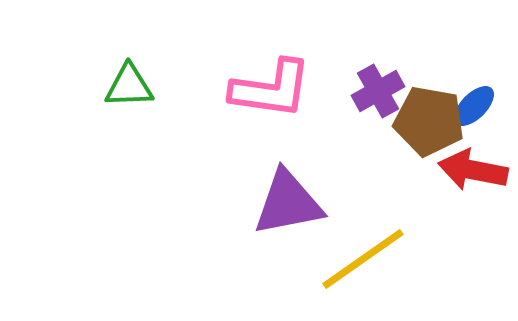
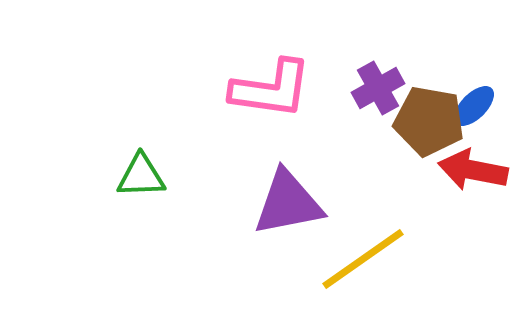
green triangle: moved 12 px right, 90 px down
purple cross: moved 3 px up
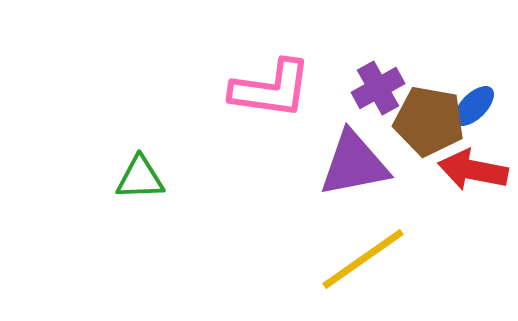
green triangle: moved 1 px left, 2 px down
purple triangle: moved 66 px right, 39 px up
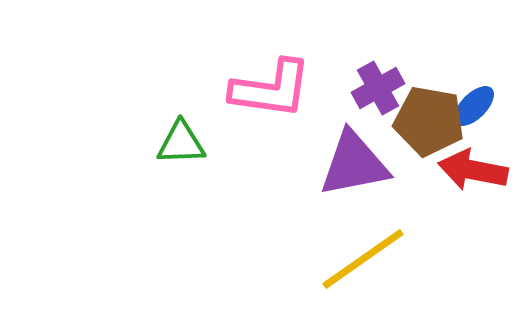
green triangle: moved 41 px right, 35 px up
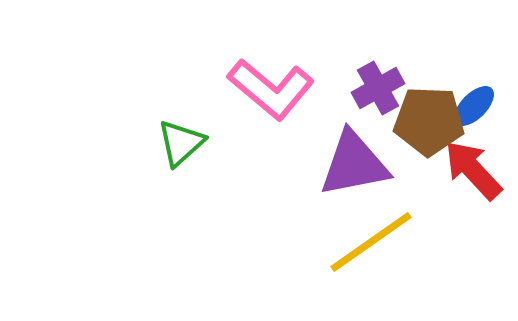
pink L-shape: rotated 32 degrees clockwise
brown pentagon: rotated 8 degrees counterclockwise
green triangle: rotated 40 degrees counterclockwise
red arrow: rotated 36 degrees clockwise
yellow line: moved 8 px right, 17 px up
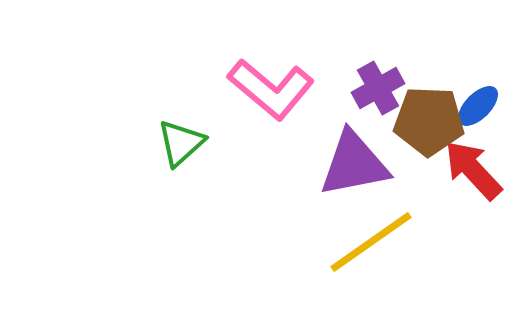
blue ellipse: moved 4 px right
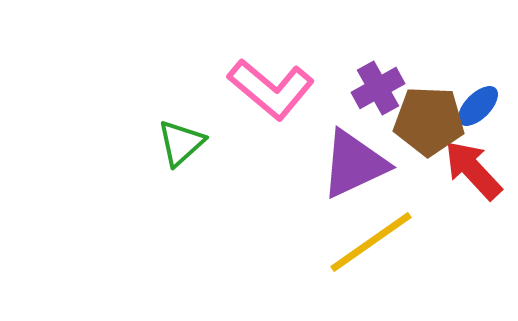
purple triangle: rotated 14 degrees counterclockwise
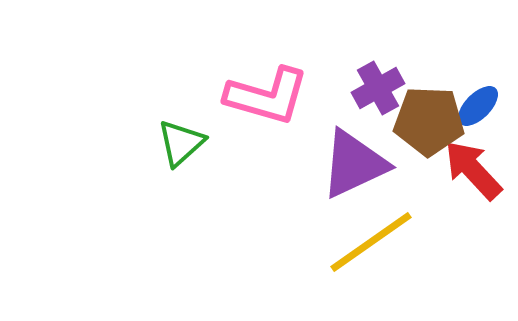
pink L-shape: moved 4 px left, 7 px down; rotated 24 degrees counterclockwise
